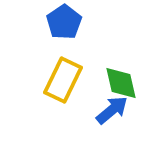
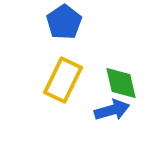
blue arrow: rotated 24 degrees clockwise
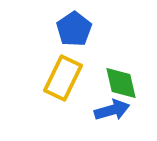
blue pentagon: moved 10 px right, 7 px down
yellow rectangle: moved 2 px up
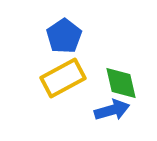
blue pentagon: moved 10 px left, 7 px down
yellow rectangle: rotated 36 degrees clockwise
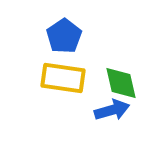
yellow rectangle: rotated 36 degrees clockwise
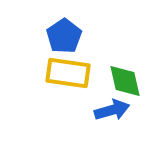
yellow rectangle: moved 5 px right, 5 px up
green diamond: moved 4 px right, 2 px up
